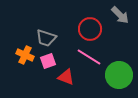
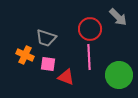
gray arrow: moved 2 px left, 2 px down
pink line: rotated 55 degrees clockwise
pink square: moved 3 px down; rotated 28 degrees clockwise
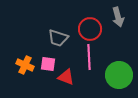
gray arrow: rotated 30 degrees clockwise
gray trapezoid: moved 12 px right
orange cross: moved 10 px down
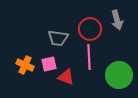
gray arrow: moved 1 px left, 3 px down
gray trapezoid: rotated 10 degrees counterclockwise
pink square: moved 1 px right; rotated 21 degrees counterclockwise
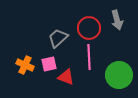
red circle: moved 1 px left, 1 px up
gray trapezoid: rotated 130 degrees clockwise
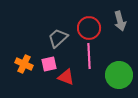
gray arrow: moved 3 px right, 1 px down
pink line: moved 1 px up
orange cross: moved 1 px left, 1 px up
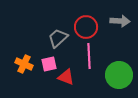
gray arrow: rotated 72 degrees counterclockwise
red circle: moved 3 px left, 1 px up
